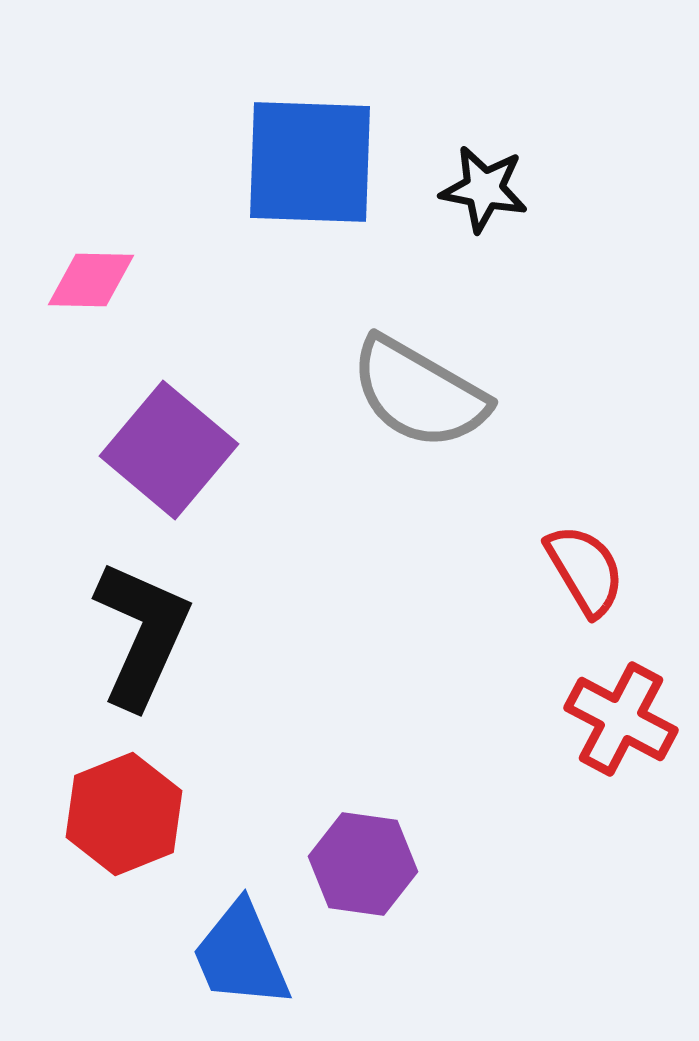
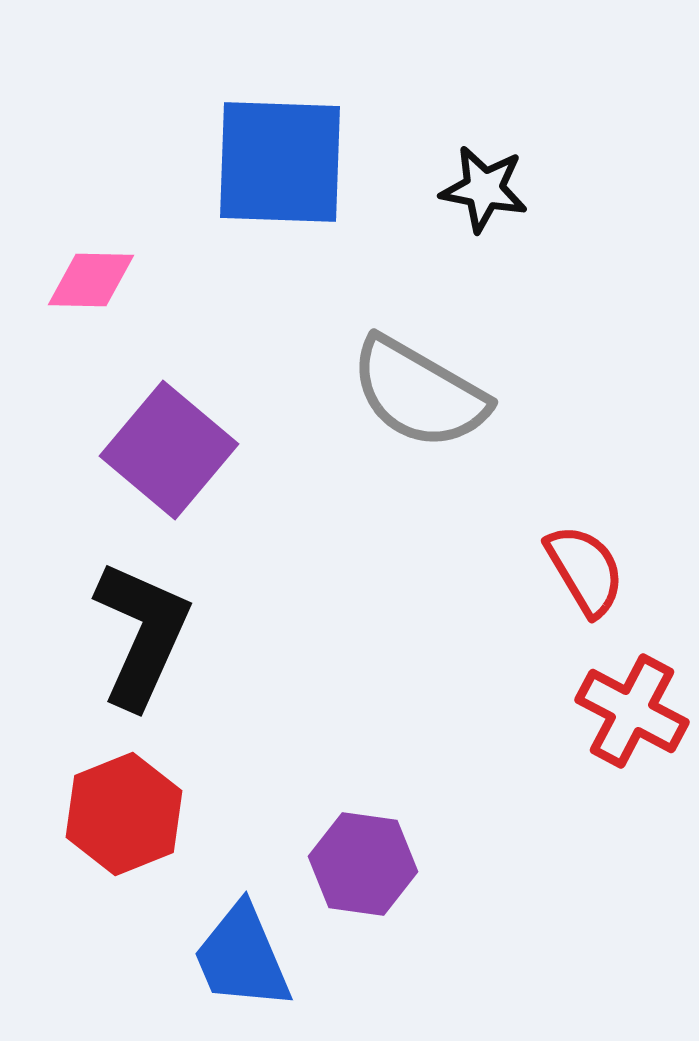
blue square: moved 30 px left
red cross: moved 11 px right, 8 px up
blue trapezoid: moved 1 px right, 2 px down
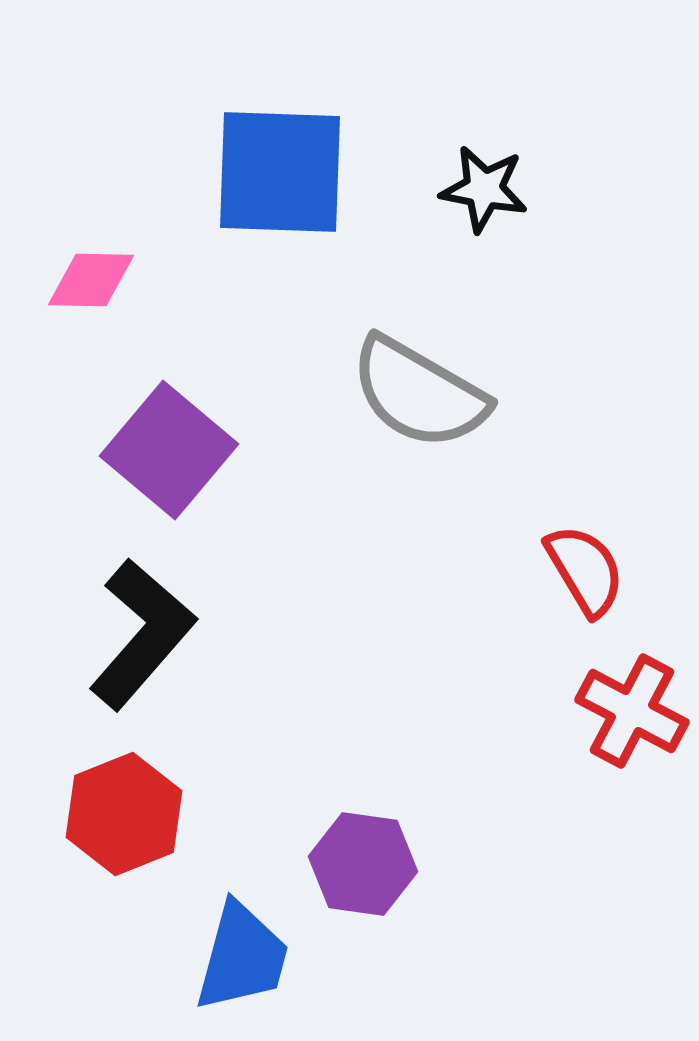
blue square: moved 10 px down
black L-shape: rotated 17 degrees clockwise
blue trapezoid: rotated 142 degrees counterclockwise
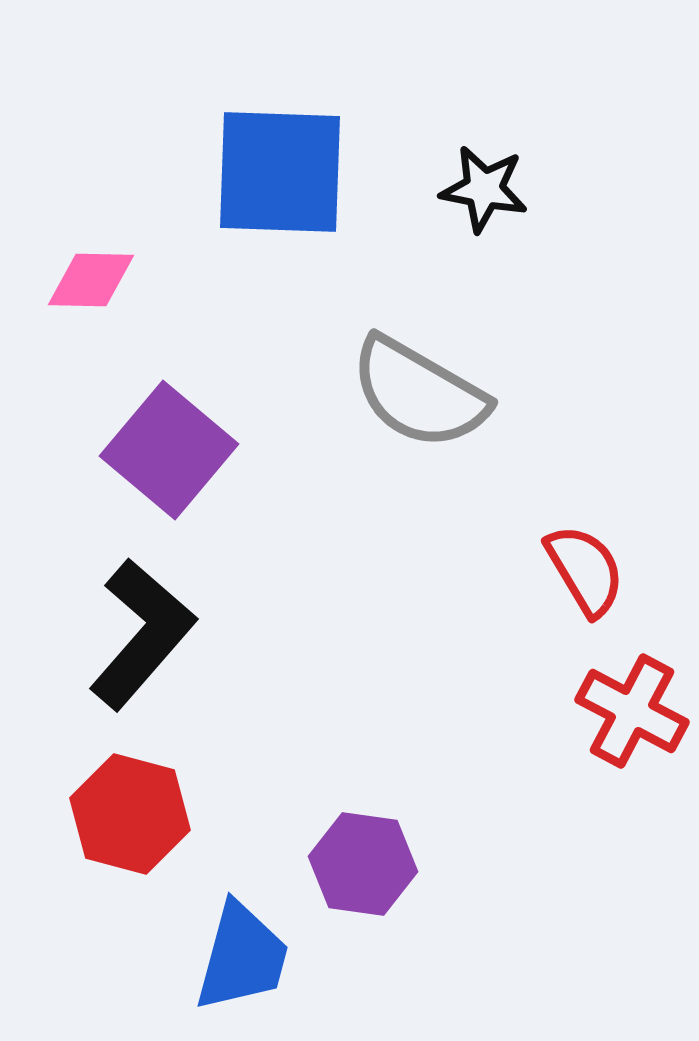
red hexagon: moved 6 px right; rotated 23 degrees counterclockwise
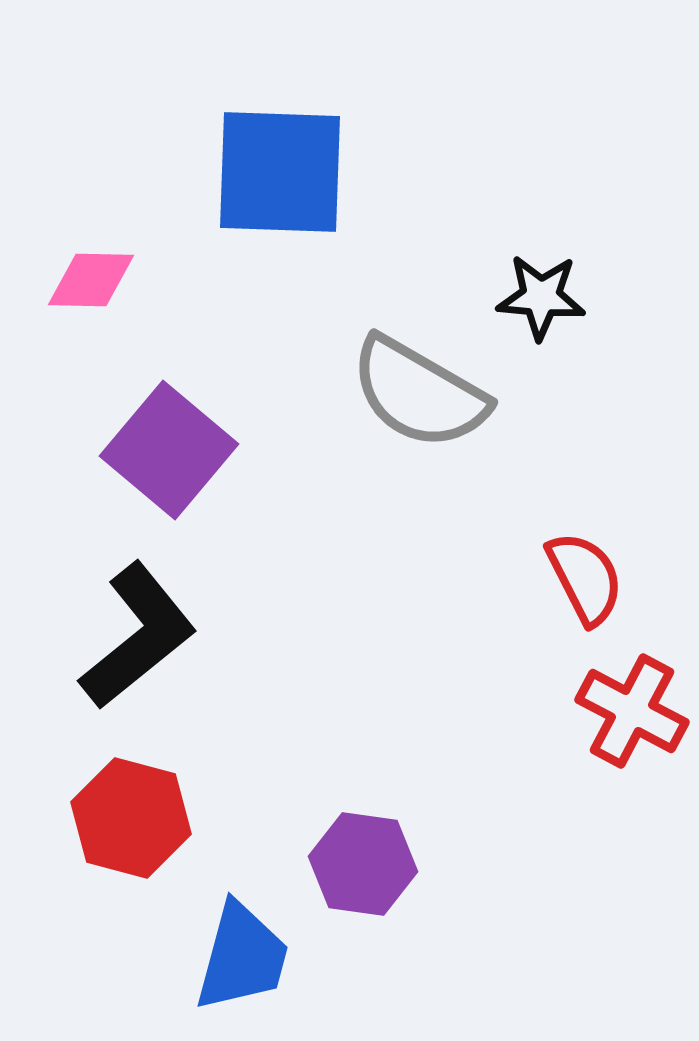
black star: moved 57 px right, 108 px down; rotated 6 degrees counterclockwise
red semicircle: moved 8 px down; rotated 4 degrees clockwise
black L-shape: moved 4 px left, 2 px down; rotated 10 degrees clockwise
red hexagon: moved 1 px right, 4 px down
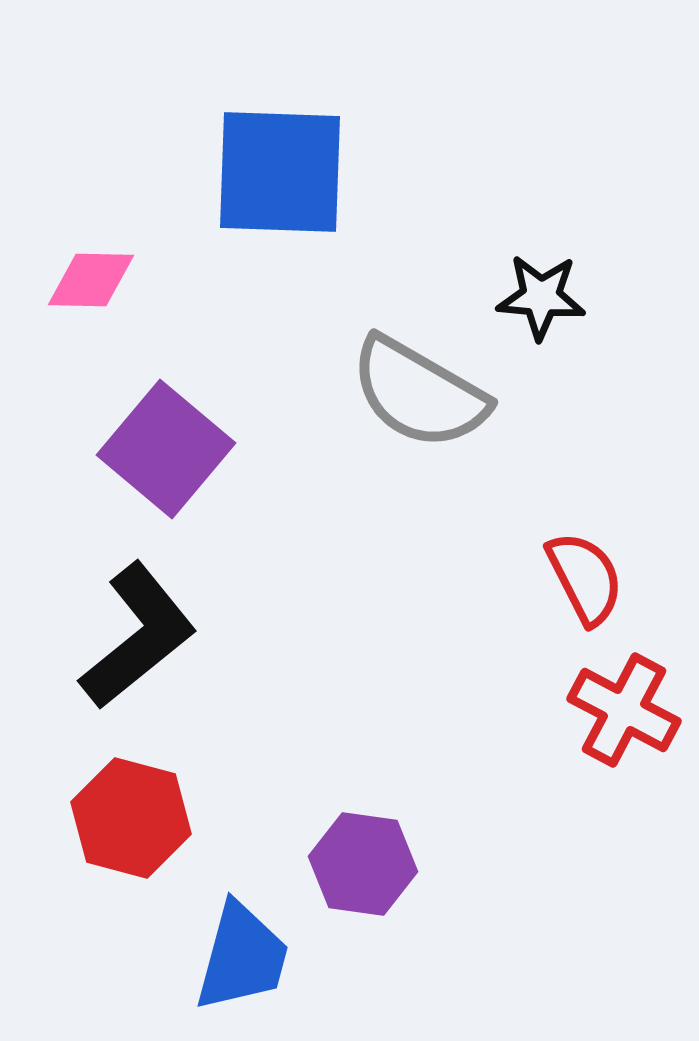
purple square: moved 3 px left, 1 px up
red cross: moved 8 px left, 1 px up
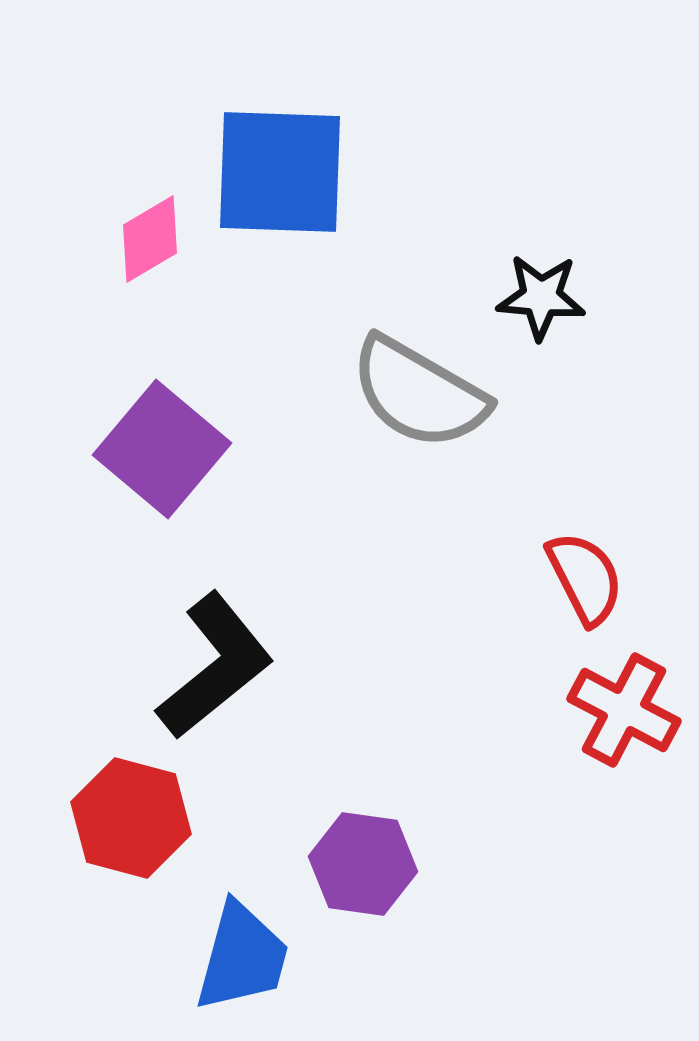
pink diamond: moved 59 px right, 41 px up; rotated 32 degrees counterclockwise
purple square: moved 4 px left
black L-shape: moved 77 px right, 30 px down
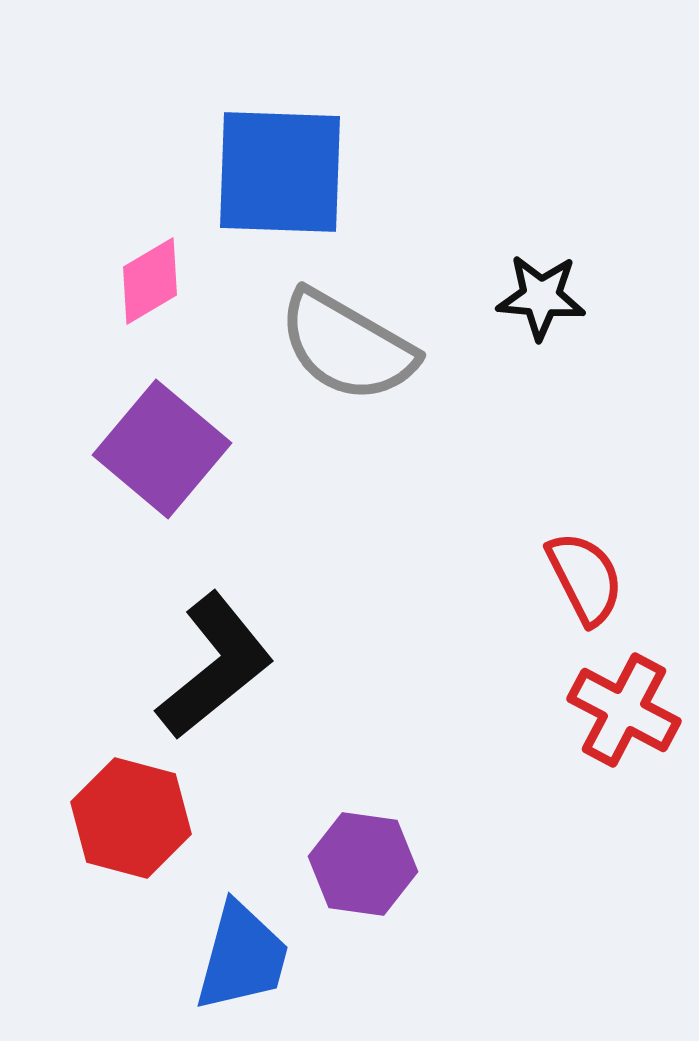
pink diamond: moved 42 px down
gray semicircle: moved 72 px left, 47 px up
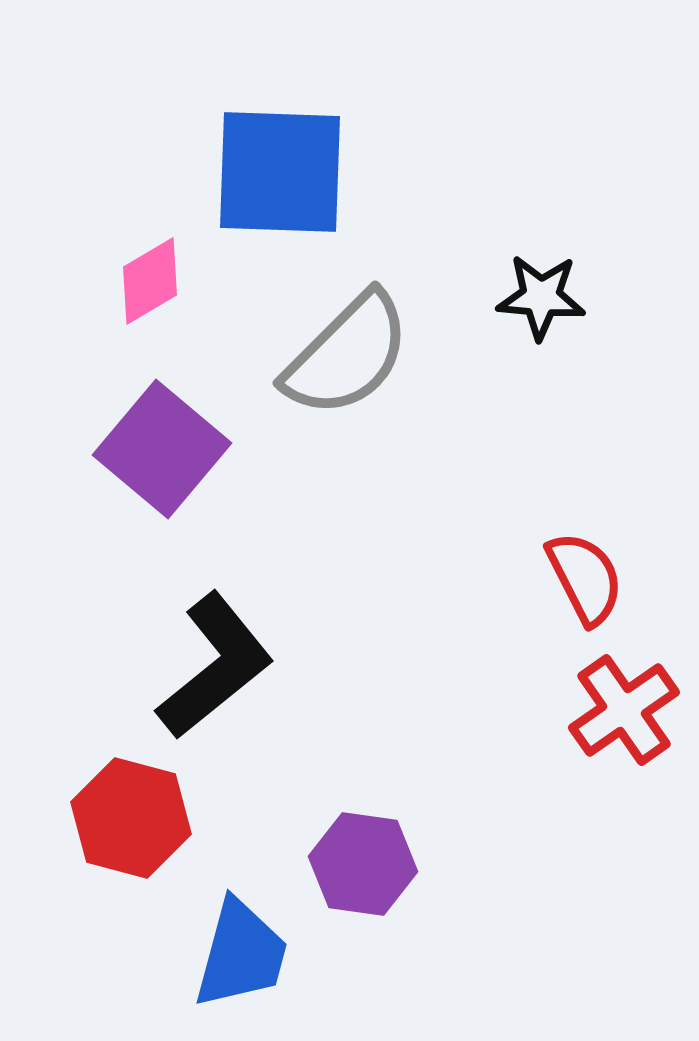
gray semicircle: moved 9 px down; rotated 75 degrees counterclockwise
red cross: rotated 27 degrees clockwise
blue trapezoid: moved 1 px left, 3 px up
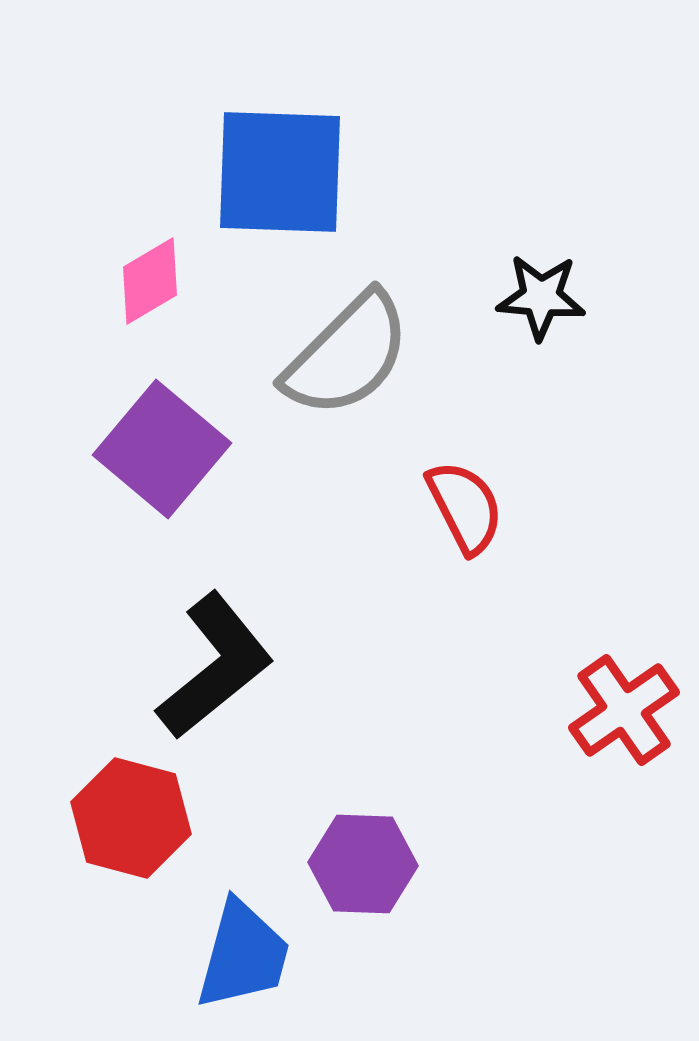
red semicircle: moved 120 px left, 71 px up
purple hexagon: rotated 6 degrees counterclockwise
blue trapezoid: moved 2 px right, 1 px down
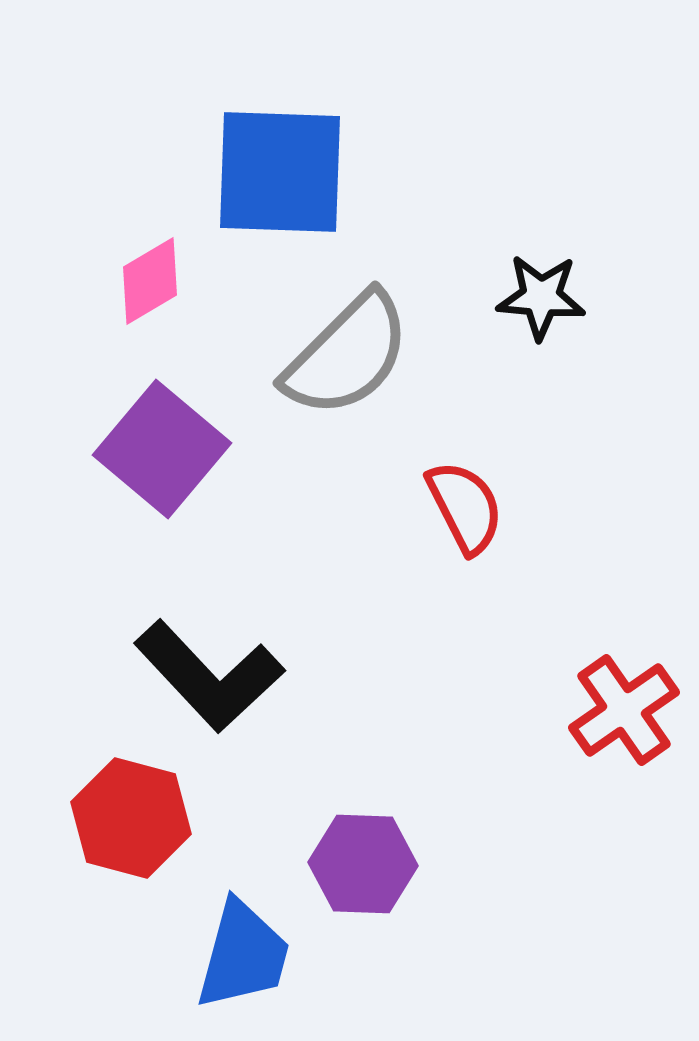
black L-shape: moved 6 px left, 10 px down; rotated 86 degrees clockwise
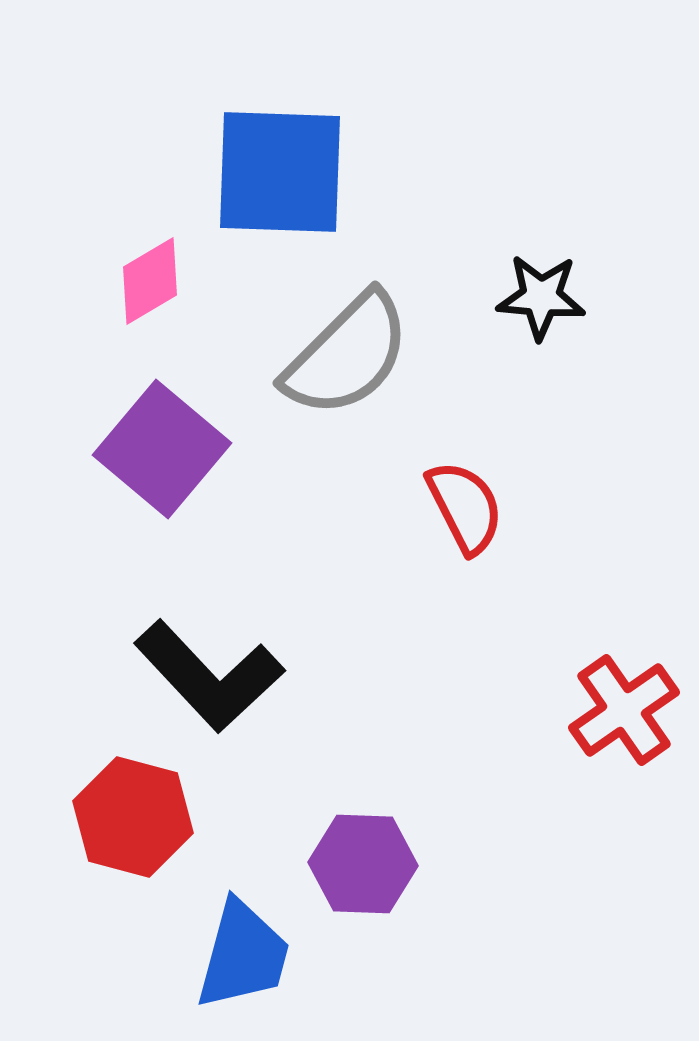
red hexagon: moved 2 px right, 1 px up
